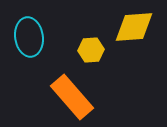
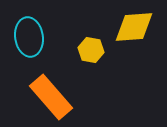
yellow hexagon: rotated 15 degrees clockwise
orange rectangle: moved 21 px left
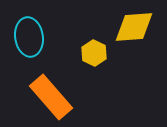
yellow hexagon: moved 3 px right, 3 px down; rotated 15 degrees clockwise
